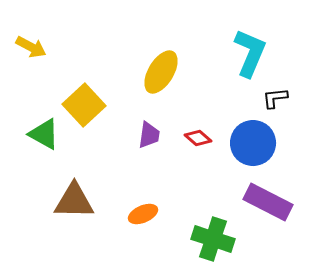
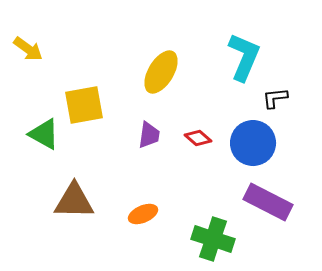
yellow arrow: moved 3 px left, 2 px down; rotated 8 degrees clockwise
cyan L-shape: moved 6 px left, 4 px down
yellow square: rotated 33 degrees clockwise
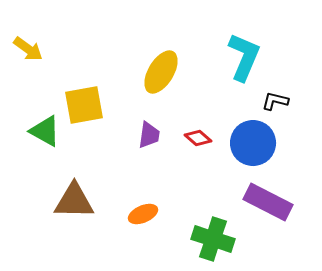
black L-shape: moved 3 px down; rotated 20 degrees clockwise
green triangle: moved 1 px right, 3 px up
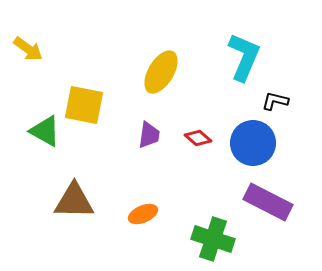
yellow square: rotated 21 degrees clockwise
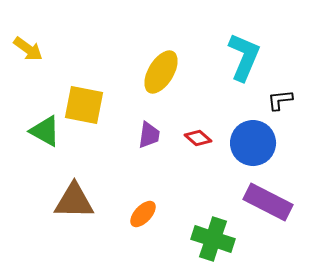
black L-shape: moved 5 px right, 1 px up; rotated 20 degrees counterclockwise
orange ellipse: rotated 24 degrees counterclockwise
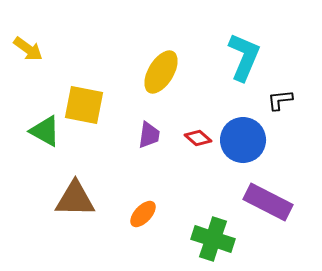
blue circle: moved 10 px left, 3 px up
brown triangle: moved 1 px right, 2 px up
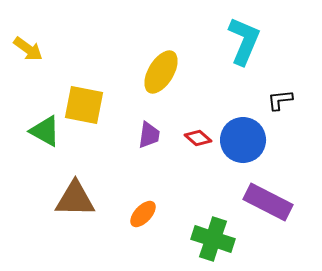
cyan L-shape: moved 16 px up
